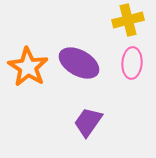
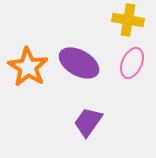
yellow cross: rotated 24 degrees clockwise
pink ellipse: rotated 20 degrees clockwise
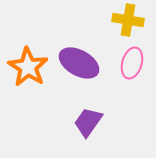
pink ellipse: rotated 8 degrees counterclockwise
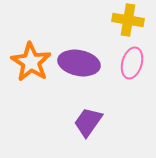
purple ellipse: rotated 18 degrees counterclockwise
orange star: moved 3 px right, 5 px up
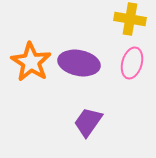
yellow cross: moved 2 px right, 1 px up
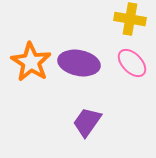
pink ellipse: rotated 60 degrees counterclockwise
purple trapezoid: moved 1 px left
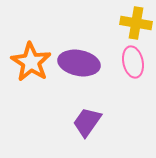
yellow cross: moved 6 px right, 4 px down
pink ellipse: moved 1 px right, 1 px up; rotated 32 degrees clockwise
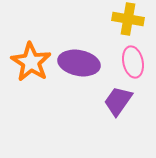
yellow cross: moved 8 px left, 4 px up
purple trapezoid: moved 31 px right, 21 px up
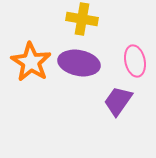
yellow cross: moved 46 px left
pink ellipse: moved 2 px right, 1 px up
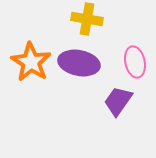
yellow cross: moved 5 px right
pink ellipse: moved 1 px down
